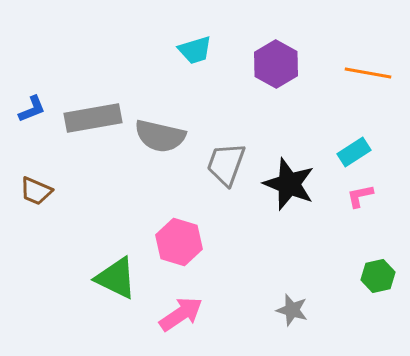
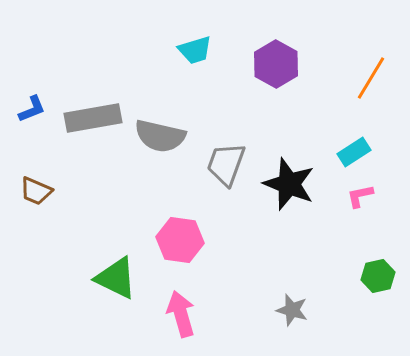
orange line: moved 3 px right, 5 px down; rotated 69 degrees counterclockwise
pink hexagon: moved 1 px right, 2 px up; rotated 9 degrees counterclockwise
pink arrow: rotated 72 degrees counterclockwise
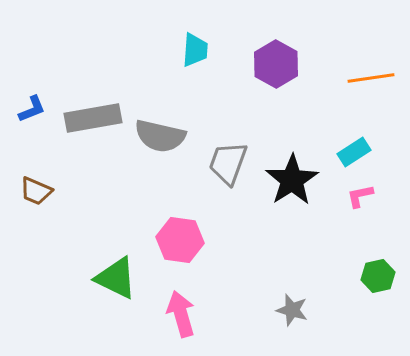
cyan trapezoid: rotated 69 degrees counterclockwise
orange line: rotated 51 degrees clockwise
gray trapezoid: moved 2 px right, 1 px up
black star: moved 3 px right, 4 px up; rotated 18 degrees clockwise
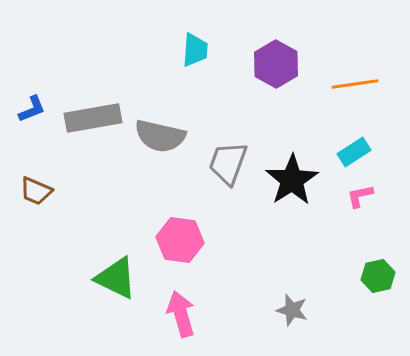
orange line: moved 16 px left, 6 px down
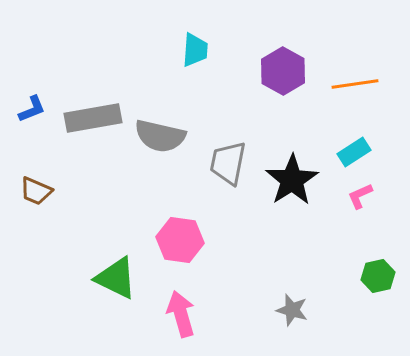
purple hexagon: moved 7 px right, 7 px down
gray trapezoid: rotated 9 degrees counterclockwise
pink L-shape: rotated 12 degrees counterclockwise
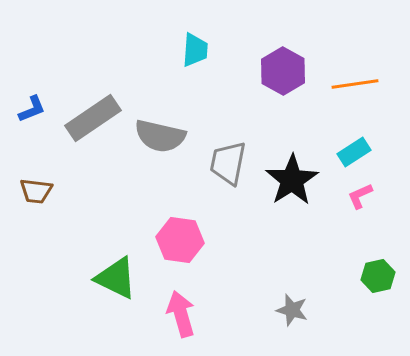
gray rectangle: rotated 24 degrees counterclockwise
brown trapezoid: rotated 16 degrees counterclockwise
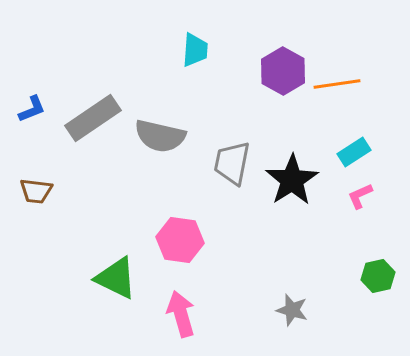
orange line: moved 18 px left
gray trapezoid: moved 4 px right
